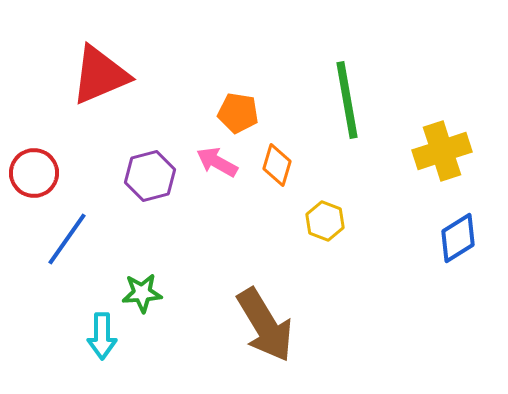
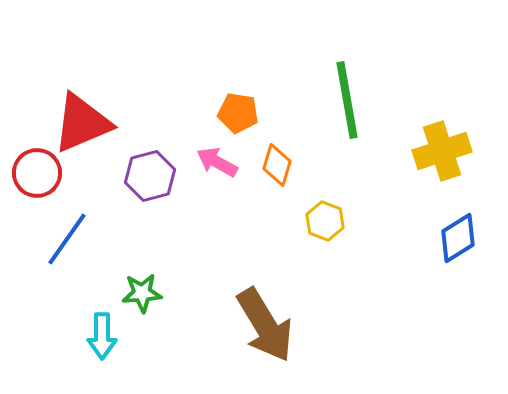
red triangle: moved 18 px left, 48 px down
red circle: moved 3 px right
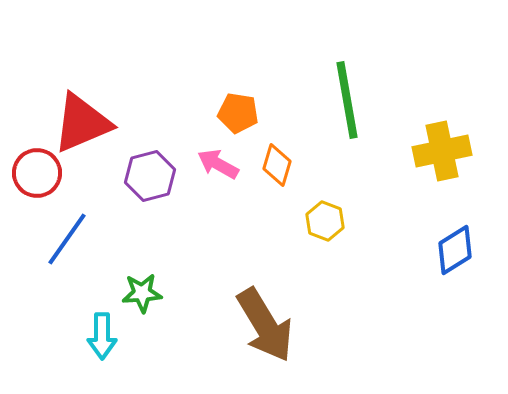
yellow cross: rotated 6 degrees clockwise
pink arrow: moved 1 px right, 2 px down
blue diamond: moved 3 px left, 12 px down
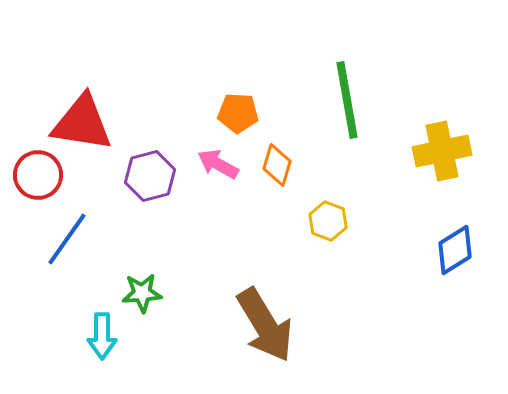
orange pentagon: rotated 6 degrees counterclockwise
red triangle: rotated 32 degrees clockwise
red circle: moved 1 px right, 2 px down
yellow hexagon: moved 3 px right
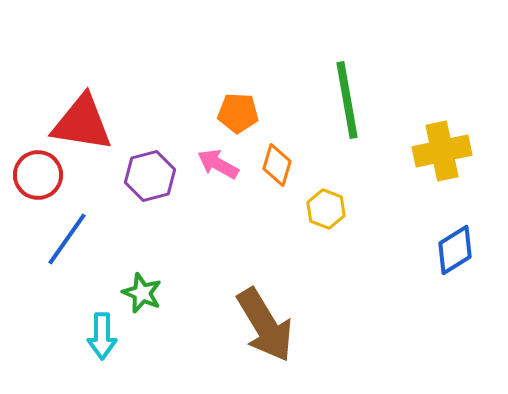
yellow hexagon: moved 2 px left, 12 px up
green star: rotated 27 degrees clockwise
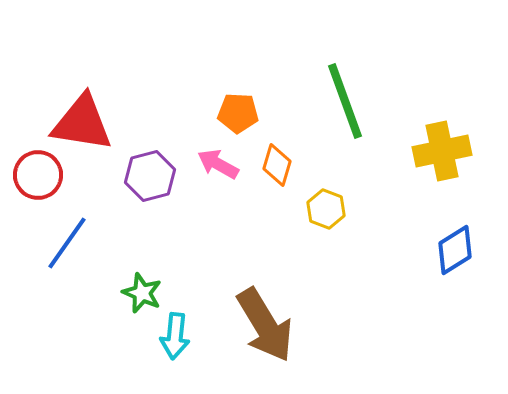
green line: moved 2 px left, 1 px down; rotated 10 degrees counterclockwise
blue line: moved 4 px down
cyan arrow: moved 73 px right; rotated 6 degrees clockwise
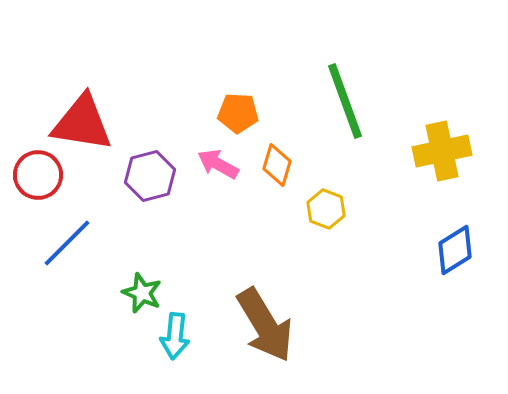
blue line: rotated 10 degrees clockwise
